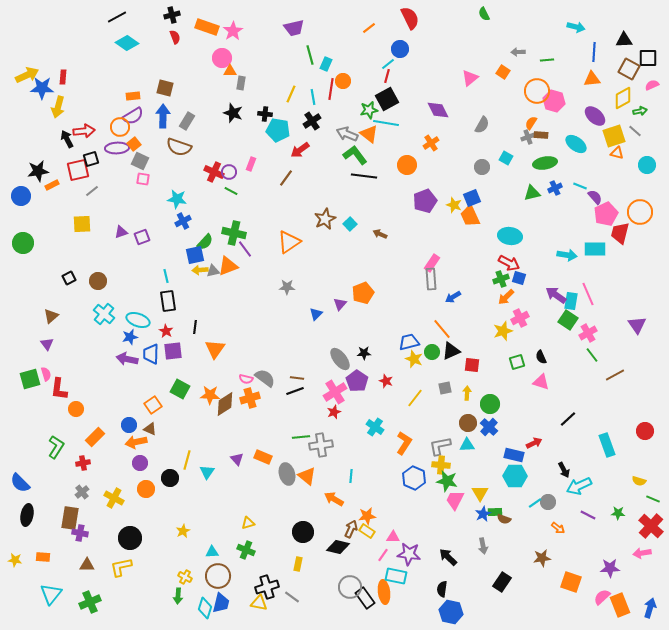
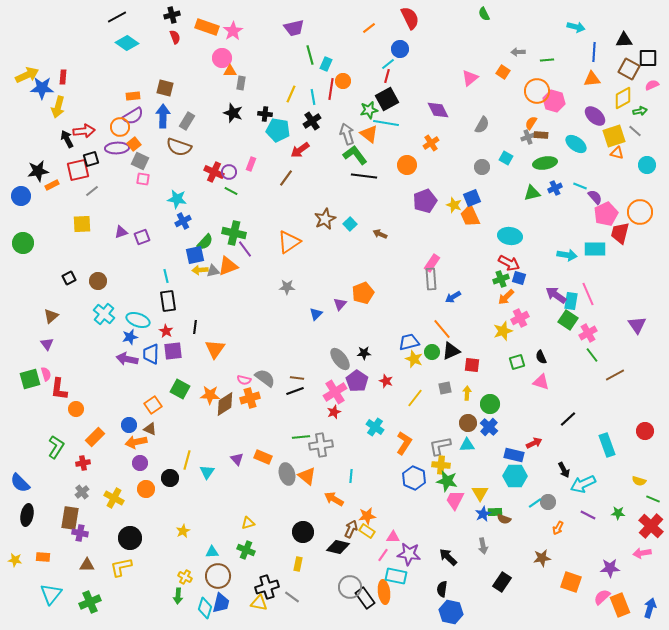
gray arrow at (347, 134): rotated 50 degrees clockwise
pink semicircle at (246, 379): moved 2 px left, 1 px down
cyan arrow at (579, 486): moved 4 px right, 2 px up
orange arrow at (558, 528): rotated 80 degrees clockwise
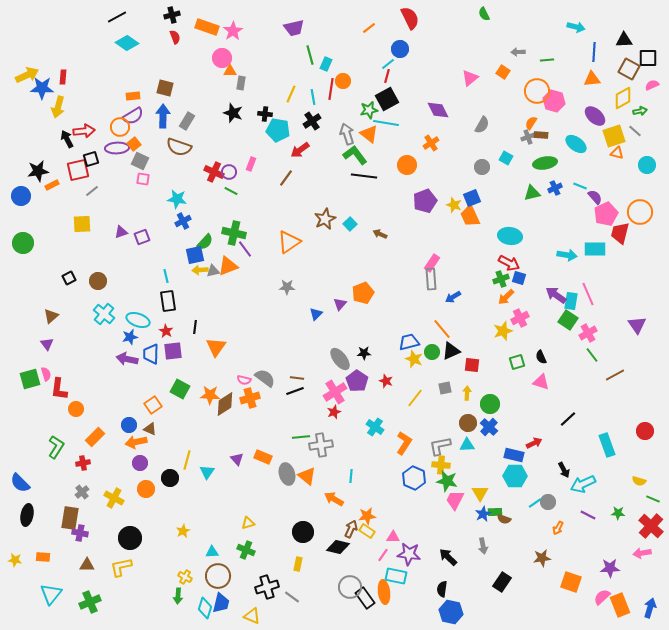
orange triangle at (215, 349): moved 1 px right, 2 px up
yellow triangle at (259, 603): moved 7 px left, 13 px down; rotated 12 degrees clockwise
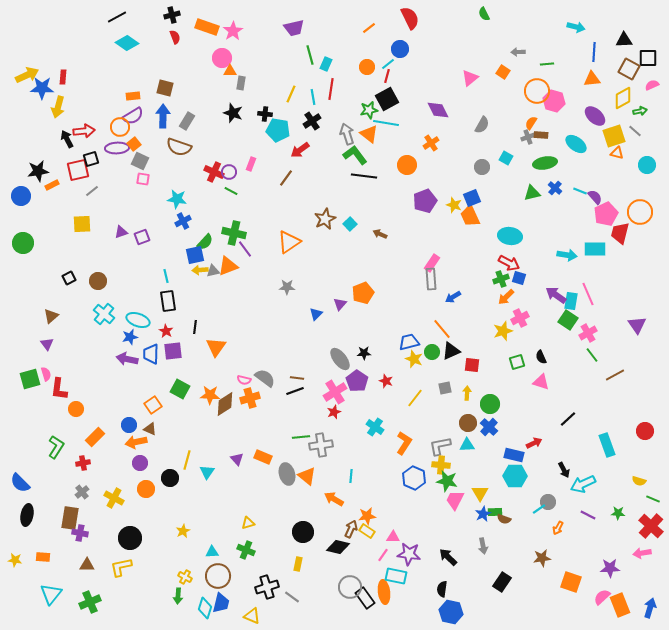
green line at (547, 60): moved 4 px down
orange circle at (343, 81): moved 24 px right, 14 px up
cyan line at (580, 186): moved 5 px down
blue cross at (555, 188): rotated 24 degrees counterclockwise
cyan line at (535, 503): moved 4 px right, 6 px down
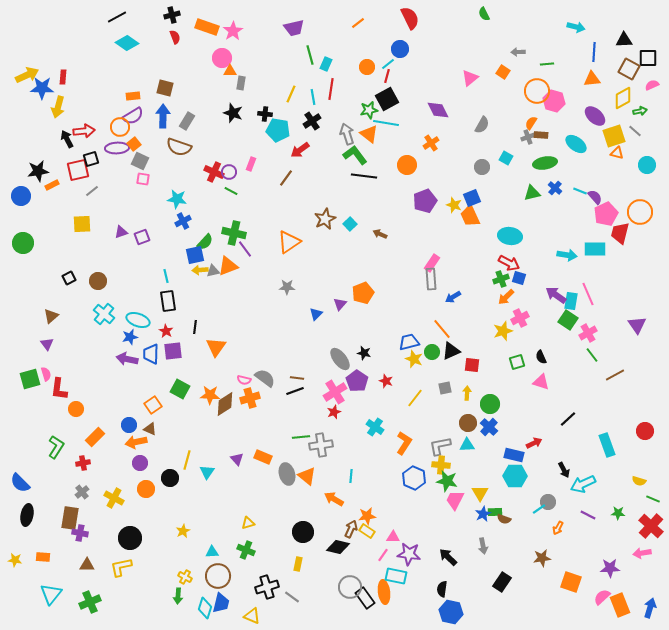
orange line at (369, 28): moved 11 px left, 5 px up
black star at (364, 353): rotated 16 degrees clockwise
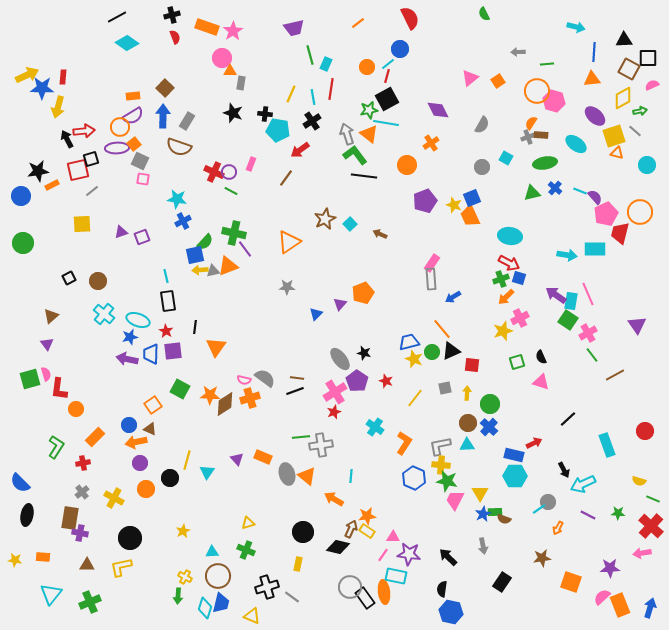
orange square at (503, 72): moved 5 px left, 9 px down; rotated 24 degrees clockwise
brown square at (165, 88): rotated 30 degrees clockwise
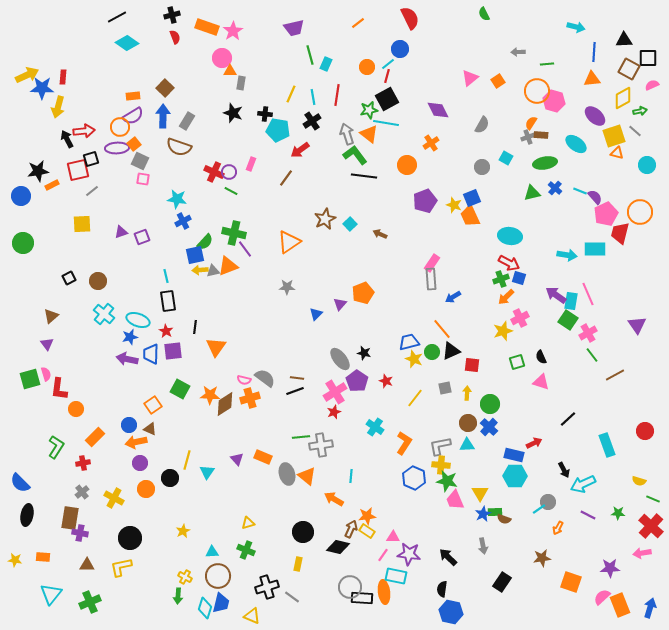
red line at (331, 89): moved 6 px right, 6 px down
pink trapezoid at (455, 500): rotated 50 degrees counterclockwise
black rectangle at (365, 598): moved 3 px left; rotated 50 degrees counterclockwise
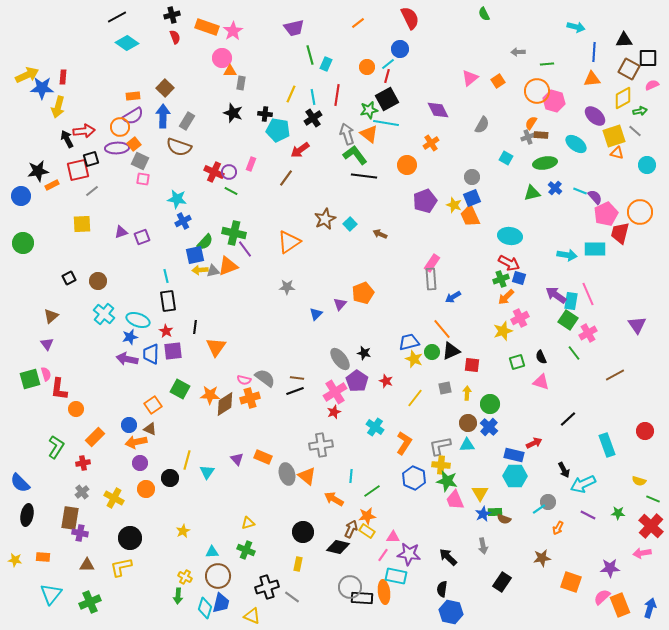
black cross at (312, 121): moved 1 px right, 3 px up
gray circle at (482, 167): moved 10 px left, 10 px down
green line at (592, 355): moved 18 px left, 2 px up
green line at (301, 437): moved 71 px right, 54 px down; rotated 30 degrees counterclockwise
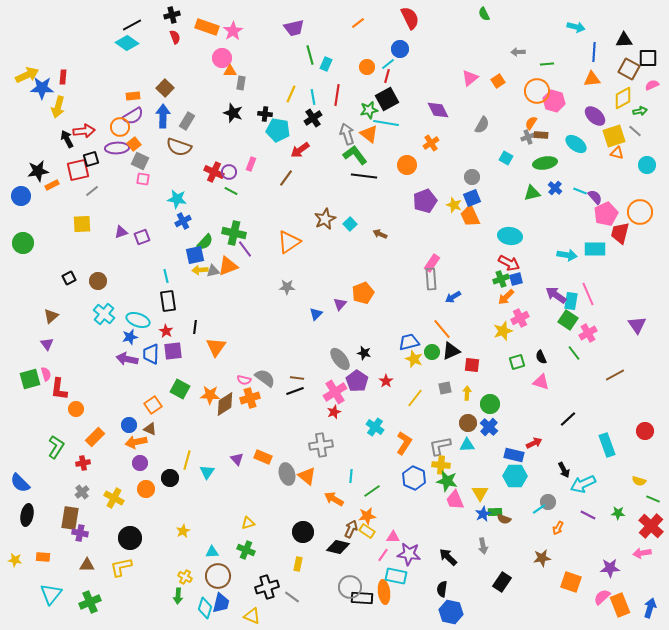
black line at (117, 17): moved 15 px right, 8 px down
blue square at (519, 278): moved 3 px left, 1 px down; rotated 32 degrees counterclockwise
red star at (386, 381): rotated 16 degrees clockwise
